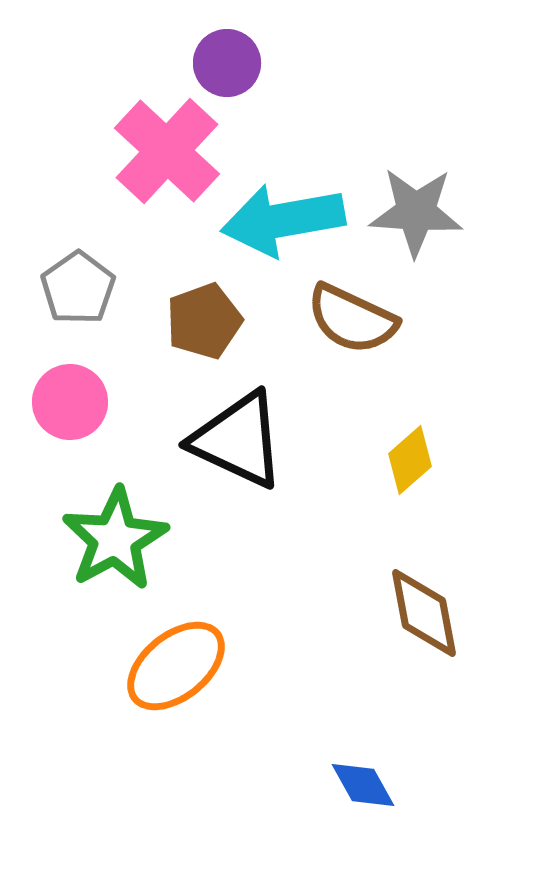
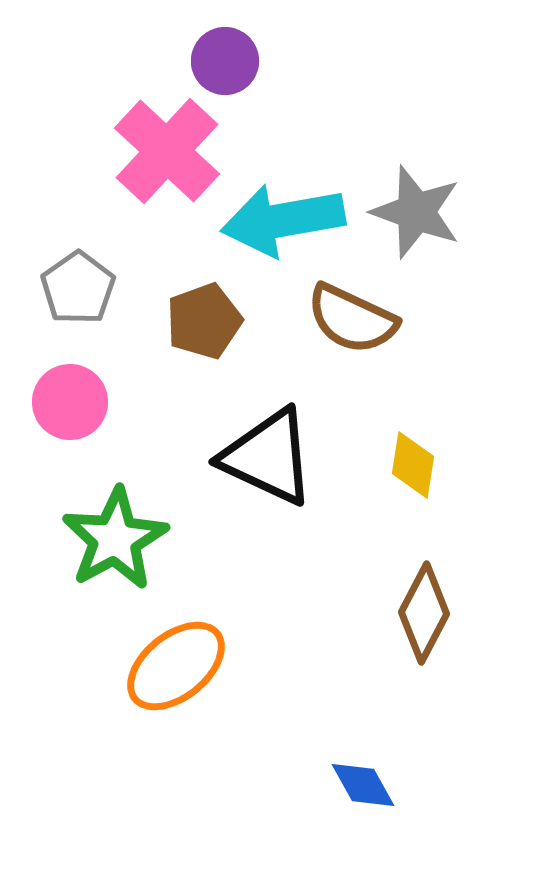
purple circle: moved 2 px left, 2 px up
gray star: rotated 16 degrees clockwise
black triangle: moved 30 px right, 17 px down
yellow diamond: moved 3 px right, 5 px down; rotated 40 degrees counterclockwise
brown diamond: rotated 38 degrees clockwise
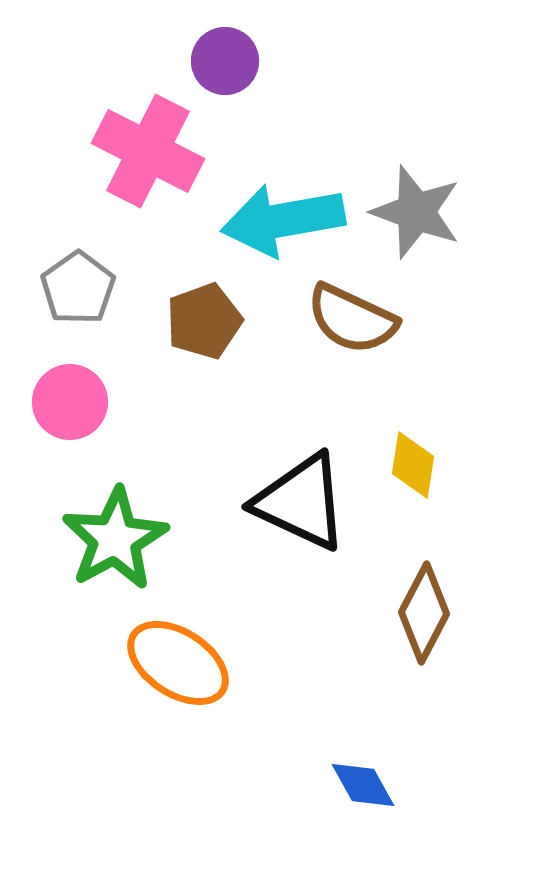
pink cross: moved 19 px left; rotated 16 degrees counterclockwise
black triangle: moved 33 px right, 45 px down
orange ellipse: moved 2 px right, 3 px up; rotated 72 degrees clockwise
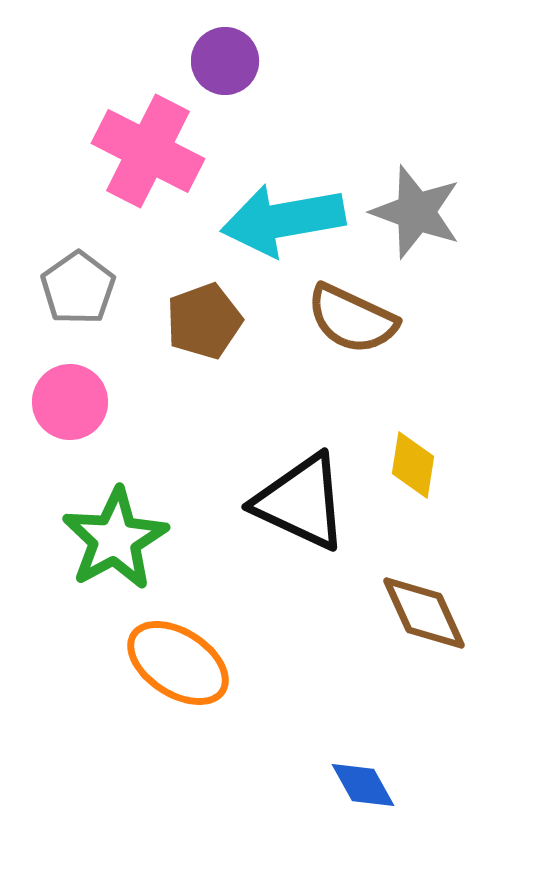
brown diamond: rotated 52 degrees counterclockwise
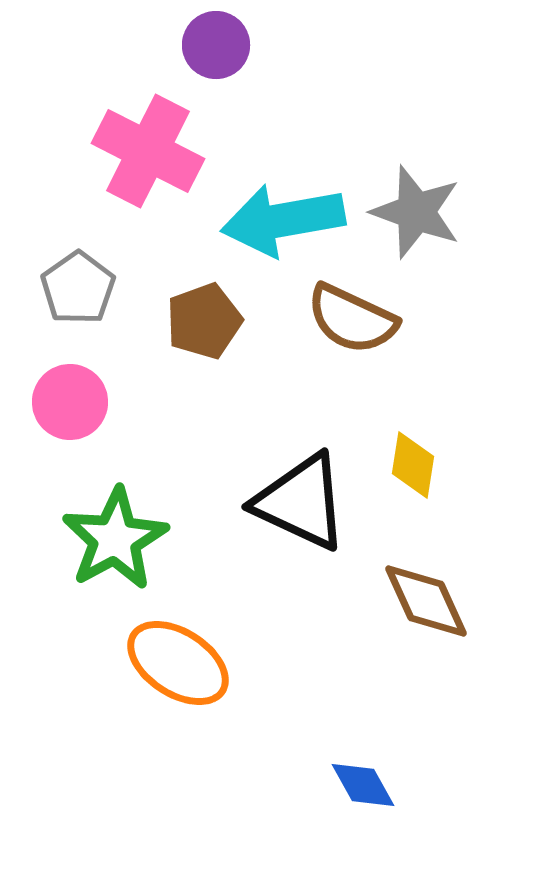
purple circle: moved 9 px left, 16 px up
brown diamond: moved 2 px right, 12 px up
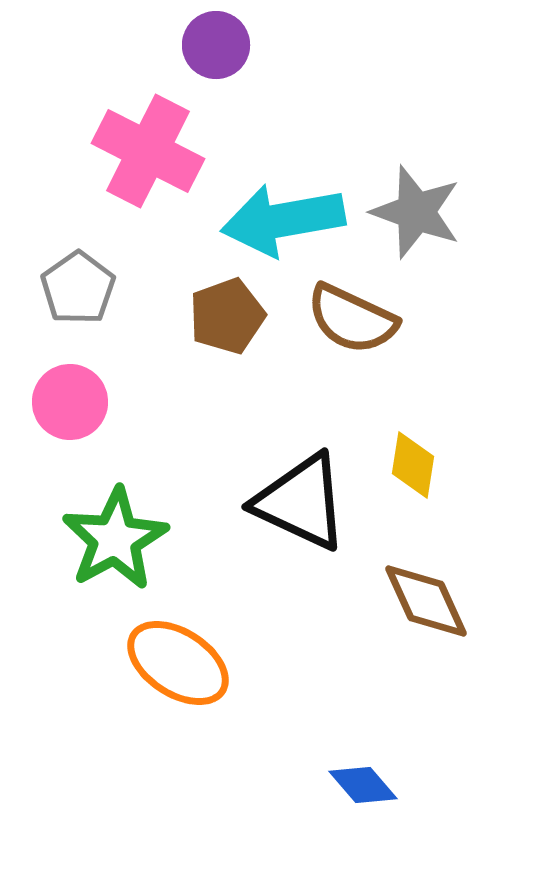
brown pentagon: moved 23 px right, 5 px up
blue diamond: rotated 12 degrees counterclockwise
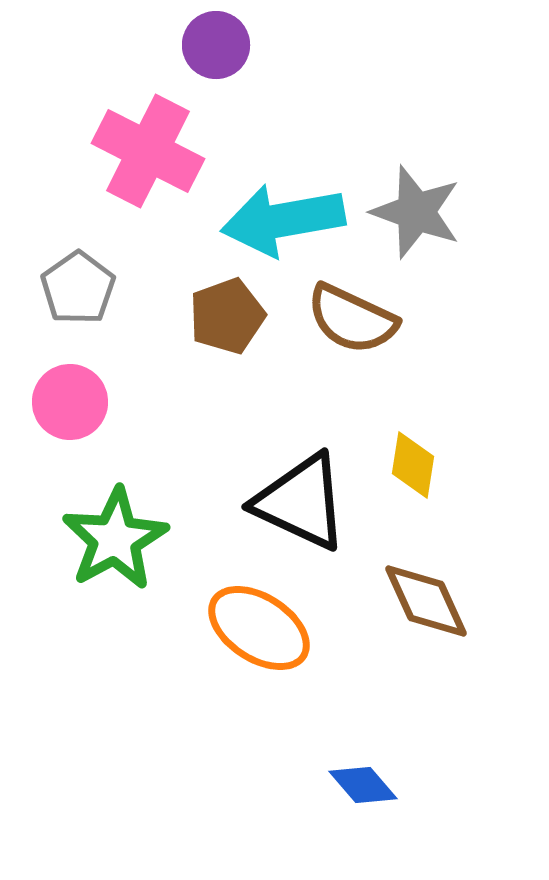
orange ellipse: moved 81 px right, 35 px up
